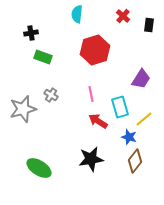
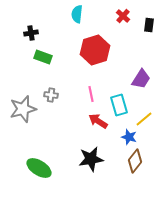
gray cross: rotated 24 degrees counterclockwise
cyan rectangle: moved 1 px left, 2 px up
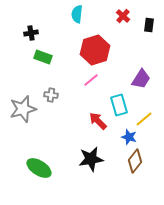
pink line: moved 14 px up; rotated 63 degrees clockwise
red arrow: rotated 12 degrees clockwise
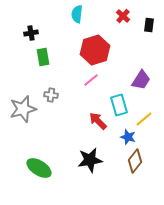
green rectangle: rotated 60 degrees clockwise
purple trapezoid: moved 1 px down
blue star: moved 1 px left
black star: moved 1 px left, 1 px down
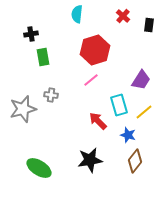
black cross: moved 1 px down
yellow line: moved 7 px up
blue star: moved 2 px up
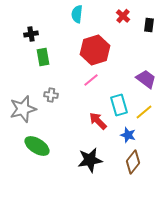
purple trapezoid: moved 5 px right, 1 px up; rotated 85 degrees counterclockwise
brown diamond: moved 2 px left, 1 px down
green ellipse: moved 2 px left, 22 px up
